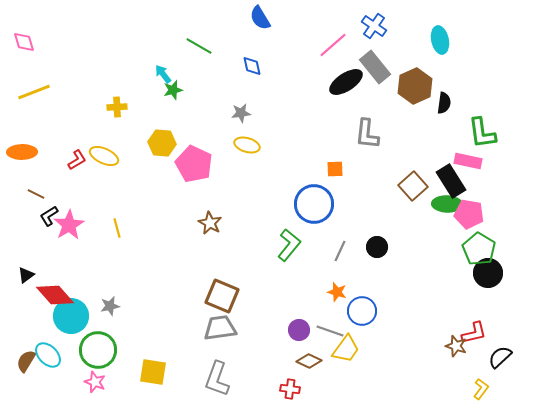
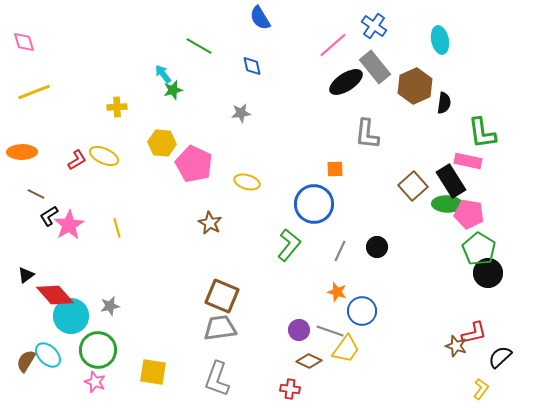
yellow ellipse at (247, 145): moved 37 px down
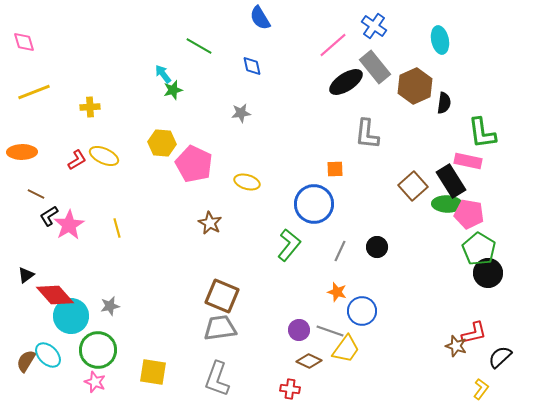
yellow cross at (117, 107): moved 27 px left
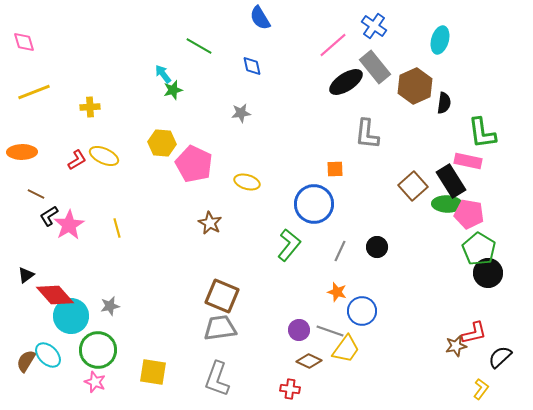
cyan ellipse at (440, 40): rotated 28 degrees clockwise
brown star at (456, 346): rotated 30 degrees counterclockwise
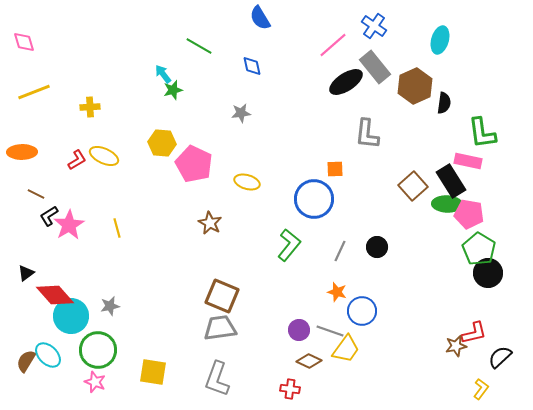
blue circle at (314, 204): moved 5 px up
black triangle at (26, 275): moved 2 px up
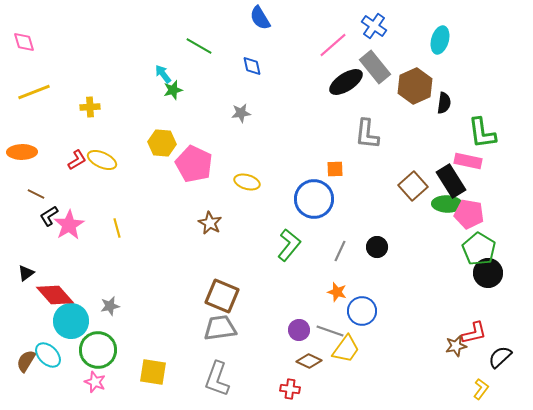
yellow ellipse at (104, 156): moved 2 px left, 4 px down
cyan circle at (71, 316): moved 5 px down
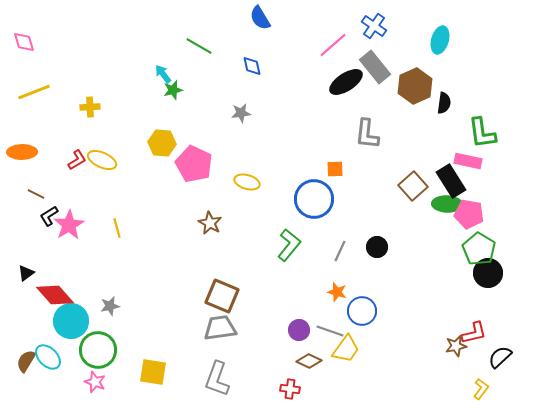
cyan ellipse at (48, 355): moved 2 px down
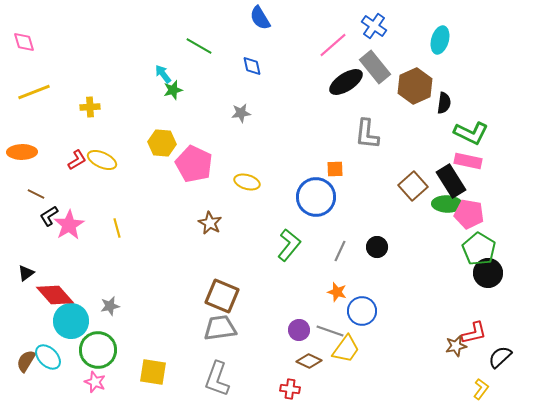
green L-shape at (482, 133): moved 11 px left; rotated 56 degrees counterclockwise
blue circle at (314, 199): moved 2 px right, 2 px up
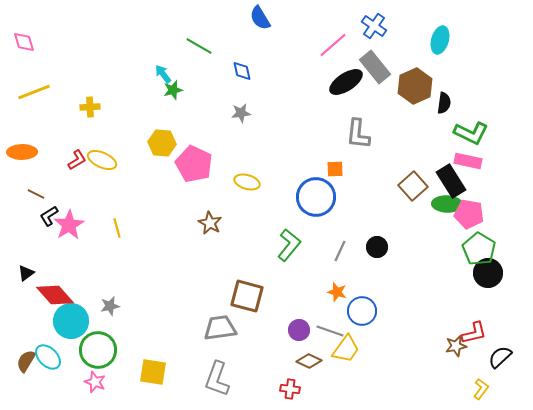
blue diamond at (252, 66): moved 10 px left, 5 px down
gray L-shape at (367, 134): moved 9 px left
brown square at (222, 296): moved 25 px right; rotated 8 degrees counterclockwise
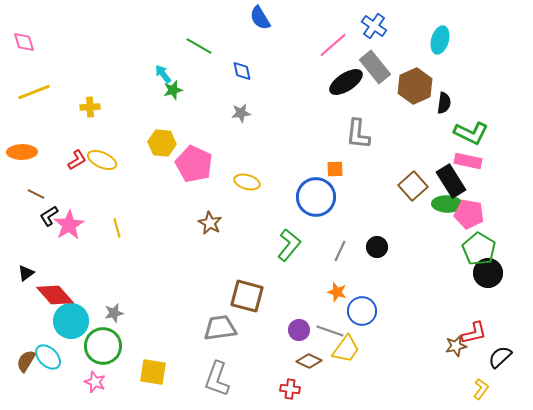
gray star at (110, 306): moved 4 px right, 7 px down
green circle at (98, 350): moved 5 px right, 4 px up
